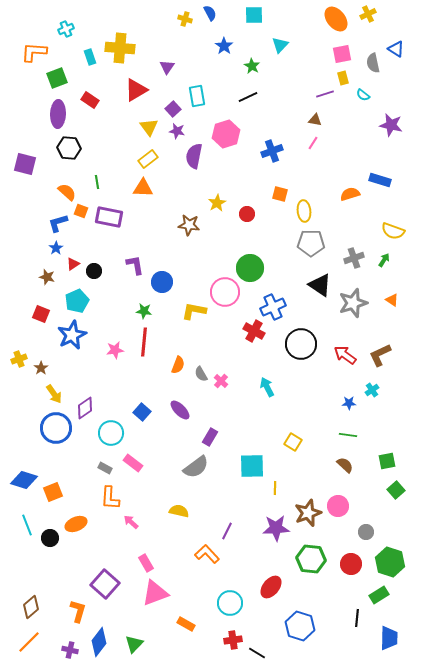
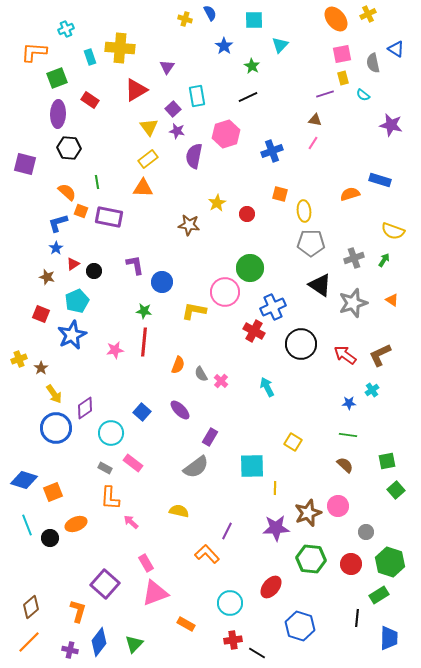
cyan square at (254, 15): moved 5 px down
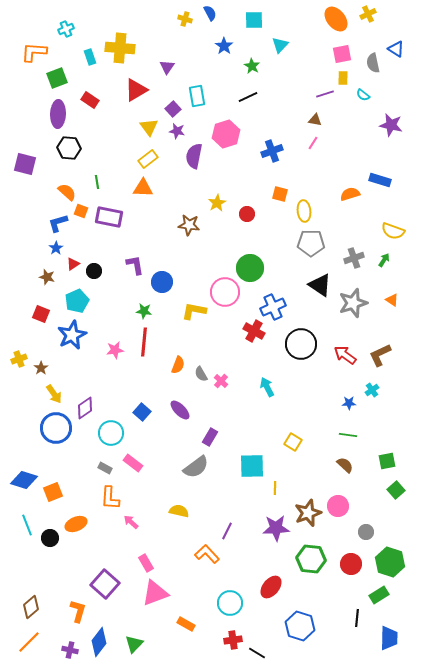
yellow rectangle at (343, 78): rotated 16 degrees clockwise
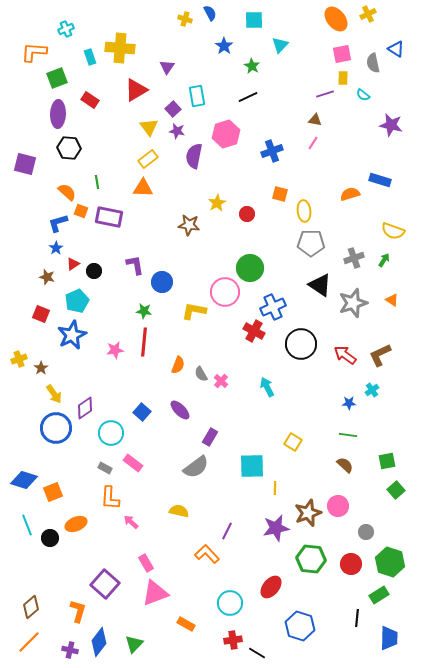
purple star at (276, 528): rotated 8 degrees counterclockwise
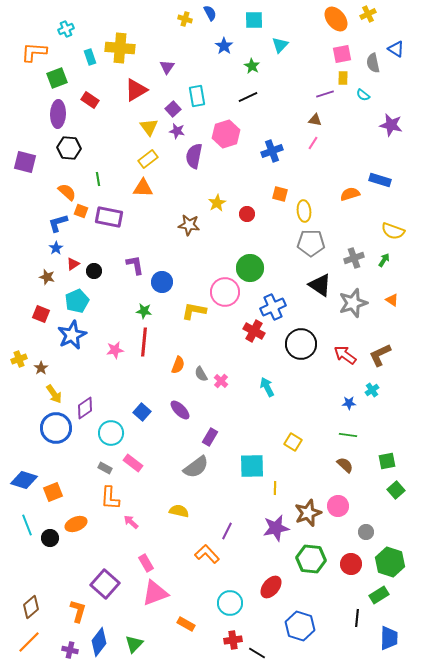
purple square at (25, 164): moved 2 px up
green line at (97, 182): moved 1 px right, 3 px up
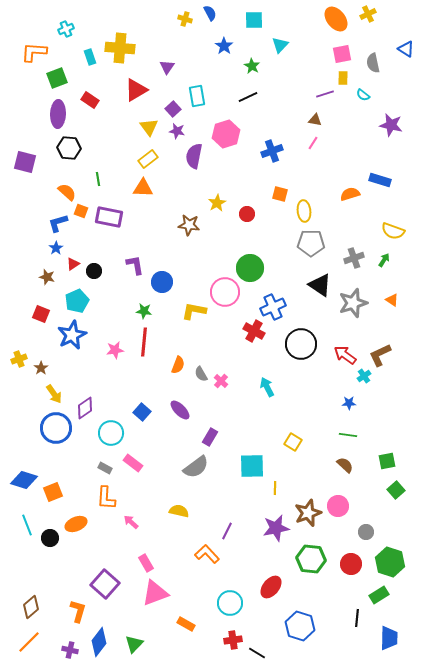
blue triangle at (396, 49): moved 10 px right
cyan cross at (372, 390): moved 8 px left, 14 px up
orange L-shape at (110, 498): moved 4 px left
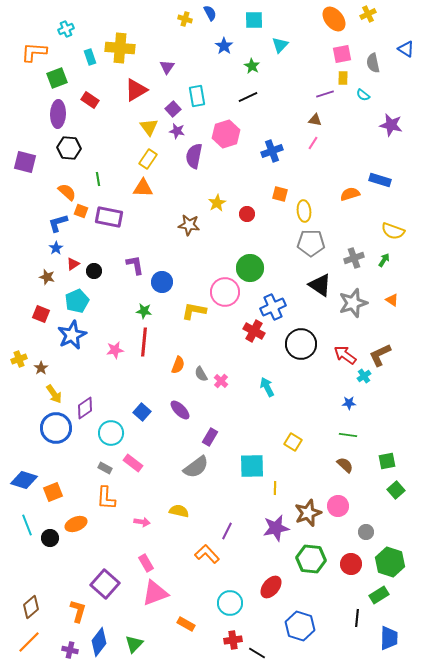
orange ellipse at (336, 19): moved 2 px left
yellow rectangle at (148, 159): rotated 18 degrees counterclockwise
pink arrow at (131, 522): moved 11 px right; rotated 147 degrees clockwise
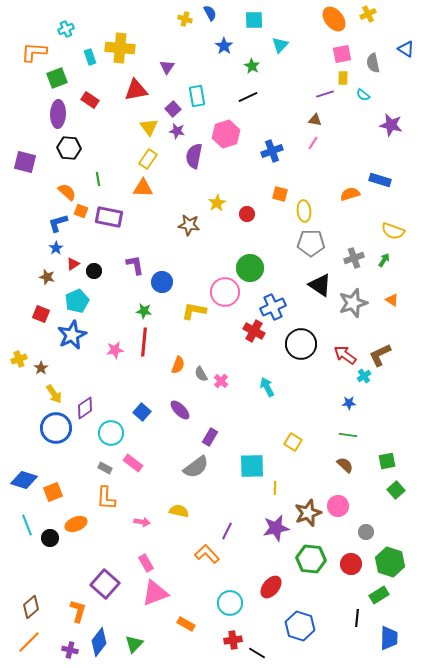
red triangle at (136, 90): rotated 20 degrees clockwise
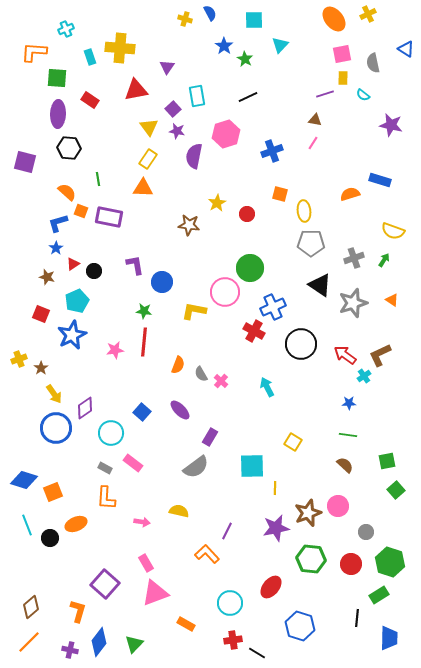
green star at (252, 66): moved 7 px left, 7 px up
green square at (57, 78): rotated 25 degrees clockwise
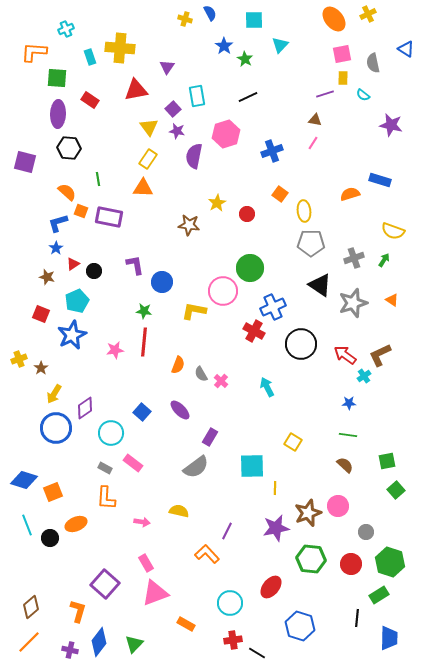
orange square at (280, 194): rotated 21 degrees clockwise
pink circle at (225, 292): moved 2 px left, 1 px up
yellow arrow at (54, 394): rotated 66 degrees clockwise
